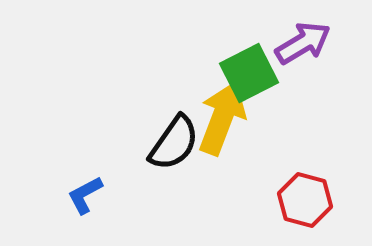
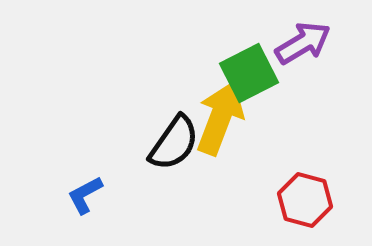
yellow arrow: moved 2 px left
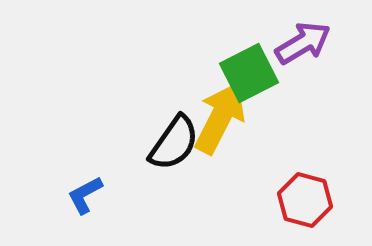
yellow arrow: rotated 6 degrees clockwise
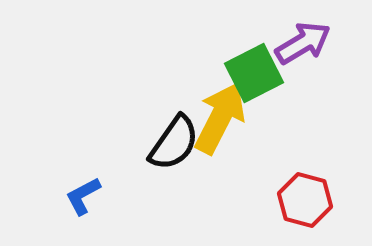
green square: moved 5 px right
blue L-shape: moved 2 px left, 1 px down
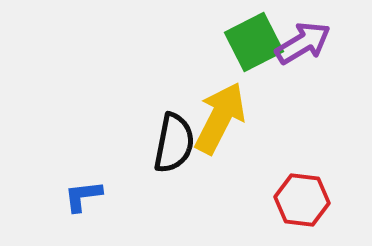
green square: moved 31 px up
black semicircle: rotated 24 degrees counterclockwise
blue L-shape: rotated 21 degrees clockwise
red hexagon: moved 3 px left; rotated 8 degrees counterclockwise
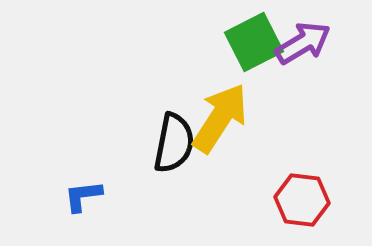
yellow arrow: rotated 6 degrees clockwise
